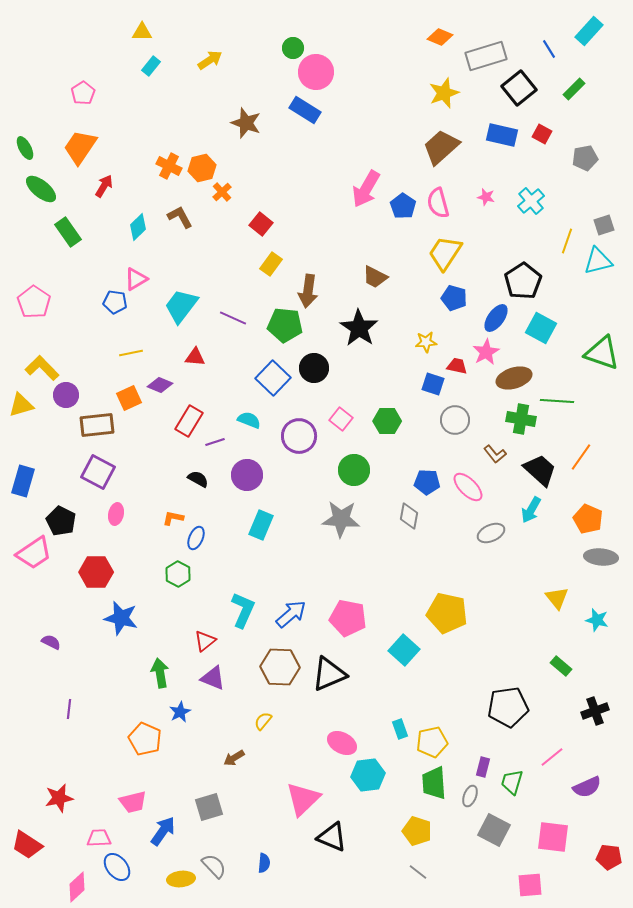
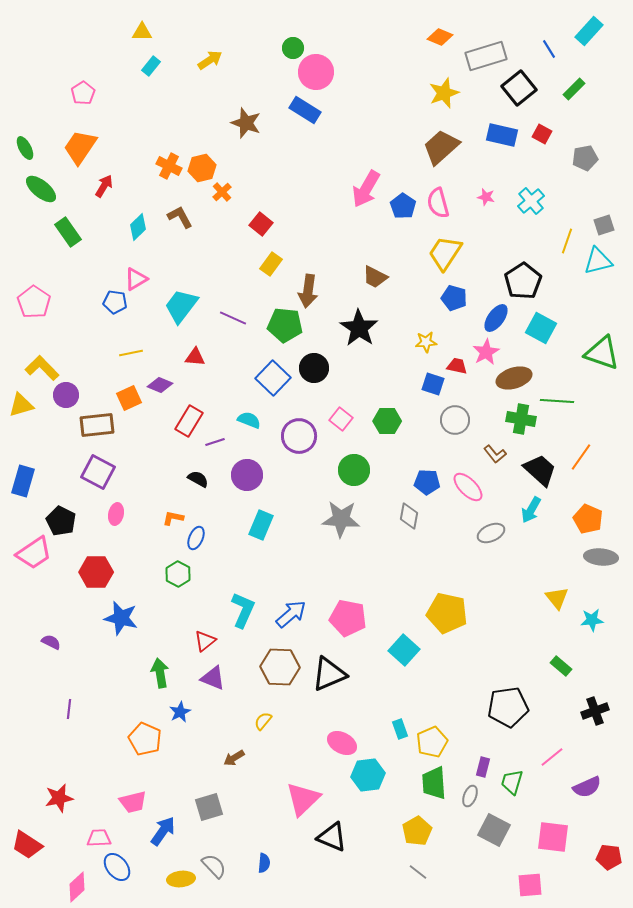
cyan star at (597, 620): moved 5 px left; rotated 20 degrees counterclockwise
yellow pentagon at (432, 742): rotated 12 degrees counterclockwise
yellow pentagon at (417, 831): rotated 24 degrees clockwise
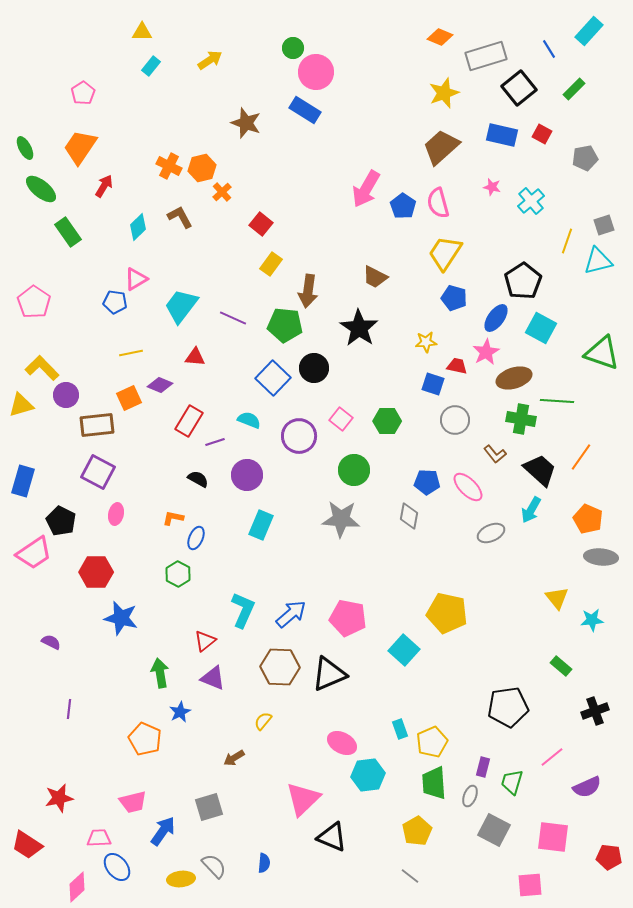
pink star at (486, 197): moved 6 px right, 10 px up
gray line at (418, 872): moved 8 px left, 4 px down
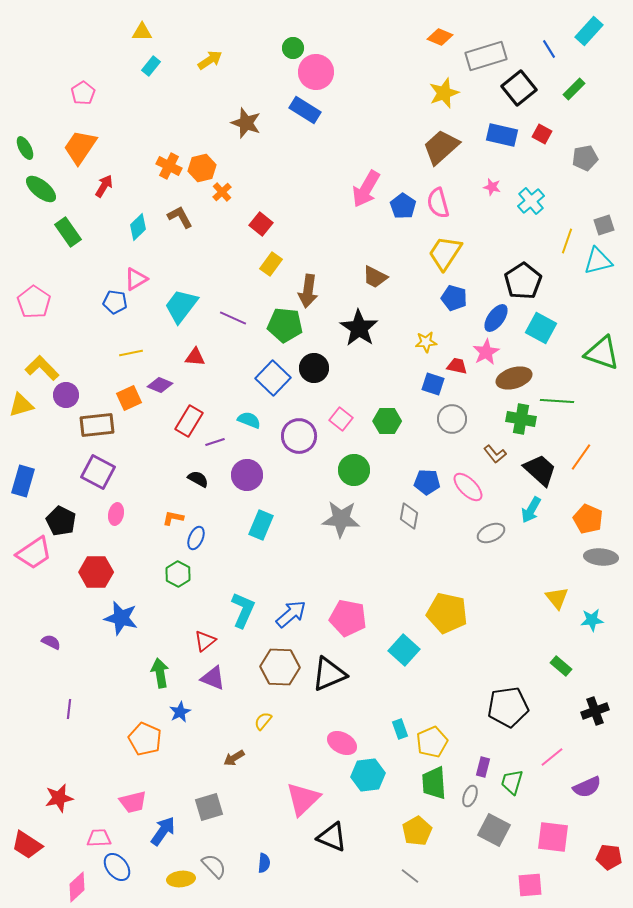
gray circle at (455, 420): moved 3 px left, 1 px up
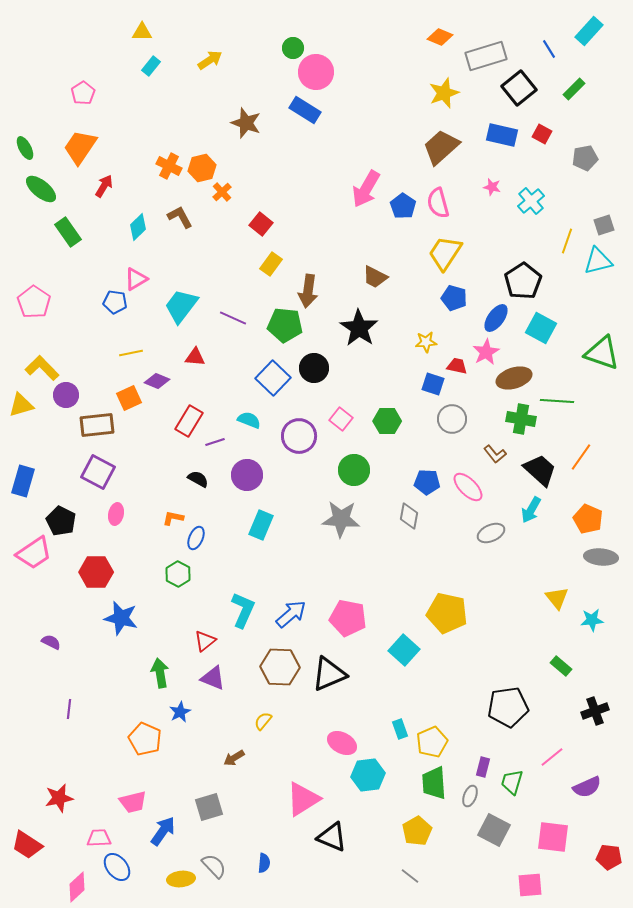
purple diamond at (160, 385): moved 3 px left, 4 px up
pink triangle at (303, 799): rotated 12 degrees clockwise
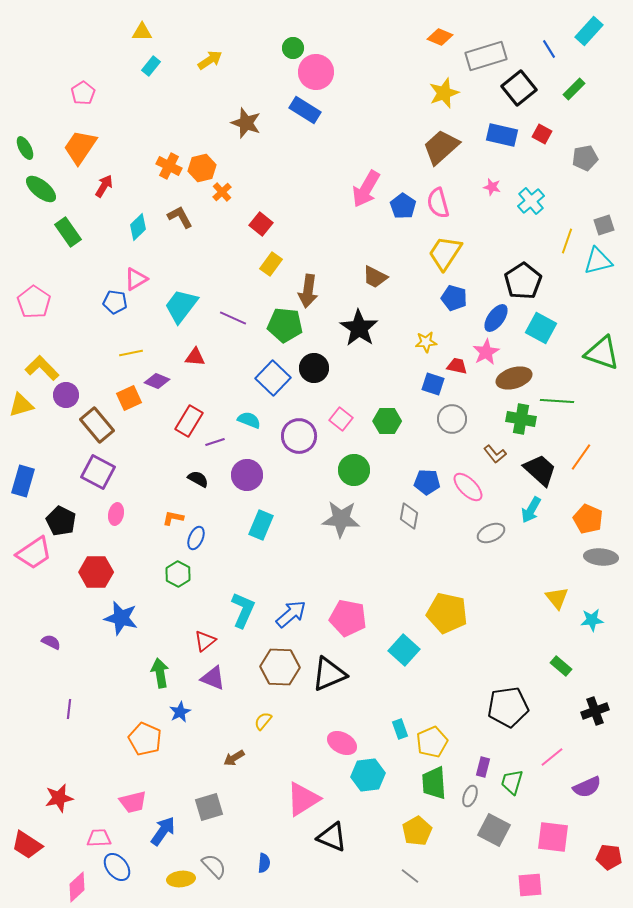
brown rectangle at (97, 425): rotated 56 degrees clockwise
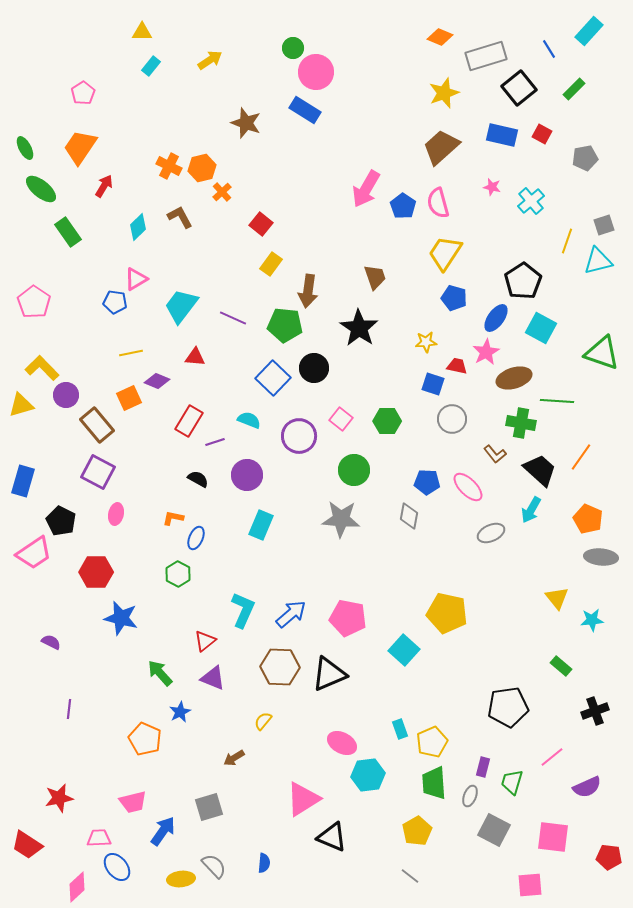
brown trapezoid at (375, 277): rotated 136 degrees counterclockwise
green cross at (521, 419): moved 4 px down
green arrow at (160, 673): rotated 32 degrees counterclockwise
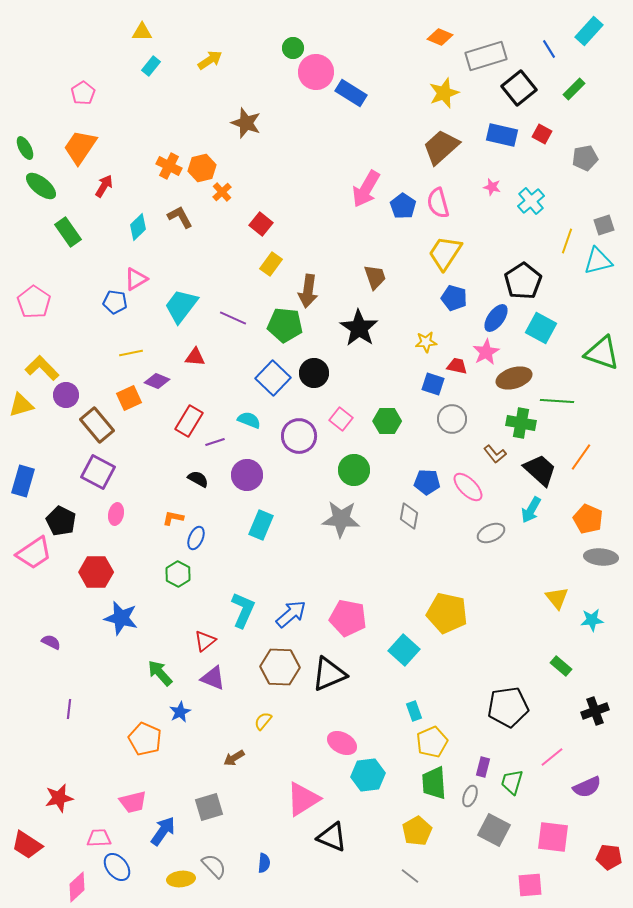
blue rectangle at (305, 110): moved 46 px right, 17 px up
green ellipse at (41, 189): moved 3 px up
black circle at (314, 368): moved 5 px down
cyan rectangle at (400, 729): moved 14 px right, 18 px up
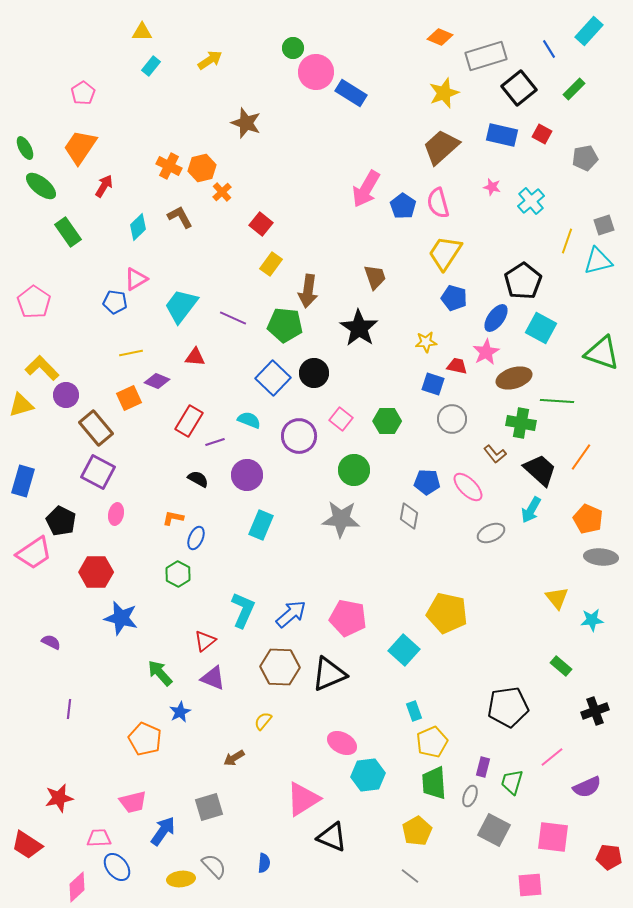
brown rectangle at (97, 425): moved 1 px left, 3 px down
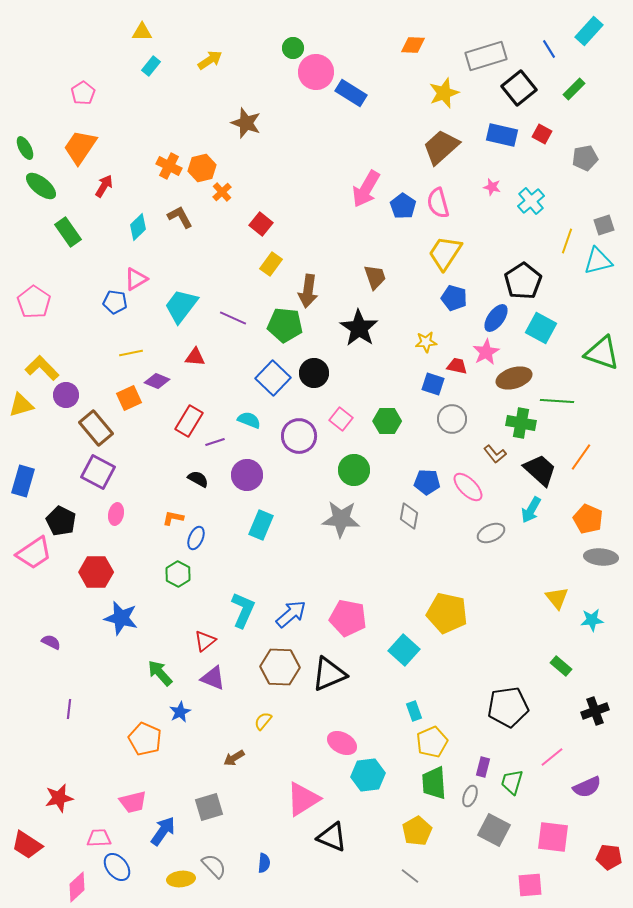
orange diamond at (440, 37): moved 27 px left, 8 px down; rotated 20 degrees counterclockwise
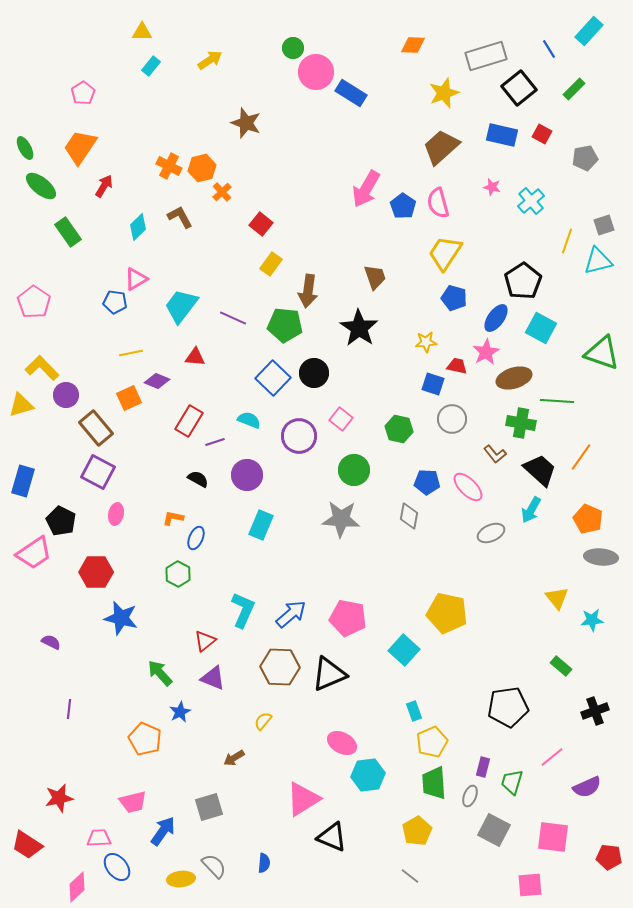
green hexagon at (387, 421): moved 12 px right, 8 px down; rotated 12 degrees clockwise
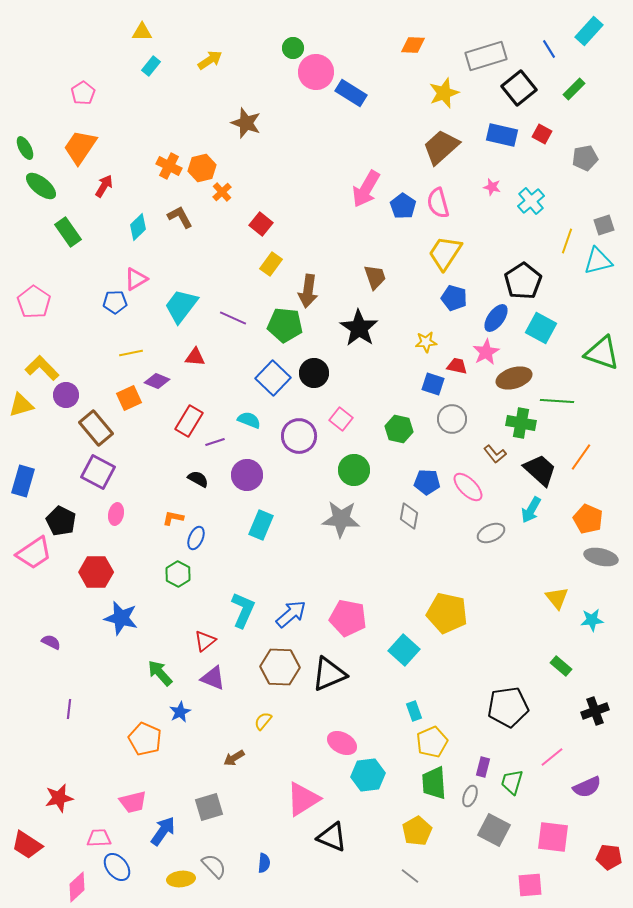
blue pentagon at (115, 302): rotated 10 degrees counterclockwise
gray ellipse at (601, 557): rotated 8 degrees clockwise
